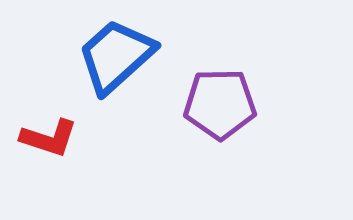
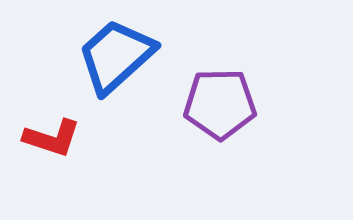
red L-shape: moved 3 px right
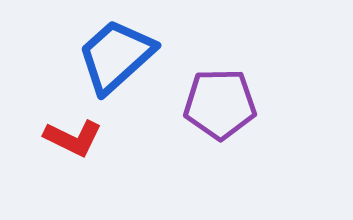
red L-shape: moved 21 px right; rotated 8 degrees clockwise
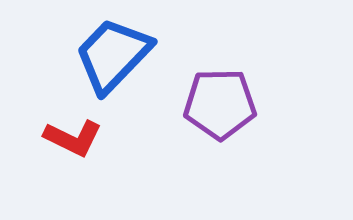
blue trapezoid: moved 3 px left, 1 px up; rotated 4 degrees counterclockwise
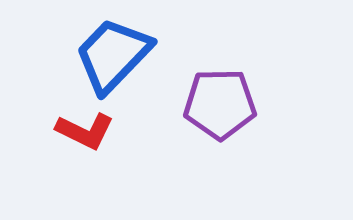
red L-shape: moved 12 px right, 7 px up
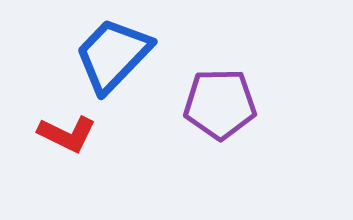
red L-shape: moved 18 px left, 3 px down
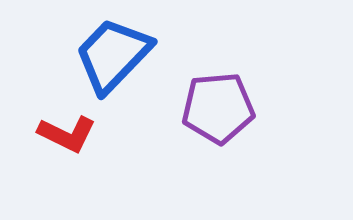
purple pentagon: moved 2 px left, 4 px down; rotated 4 degrees counterclockwise
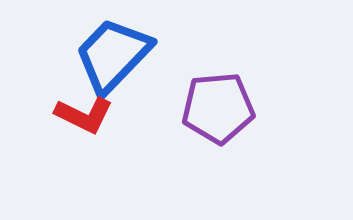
red L-shape: moved 17 px right, 19 px up
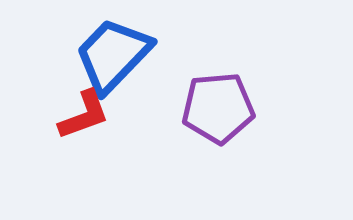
red L-shape: rotated 46 degrees counterclockwise
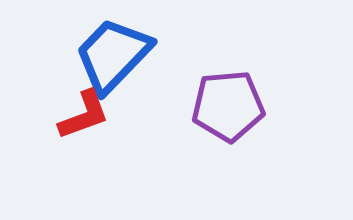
purple pentagon: moved 10 px right, 2 px up
